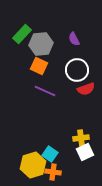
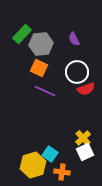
orange square: moved 2 px down
white circle: moved 2 px down
yellow cross: moved 2 px right; rotated 35 degrees counterclockwise
orange cross: moved 9 px right
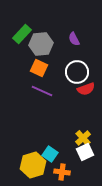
purple line: moved 3 px left
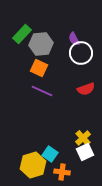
white circle: moved 4 px right, 19 px up
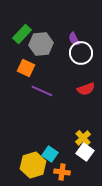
orange square: moved 13 px left
white square: rotated 30 degrees counterclockwise
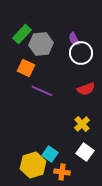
yellow cross: moved 1 px left, 14 px up
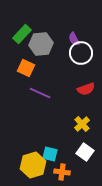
purple line: moved 2 px left, 2 px down
cyan square: rotated 21 degrees counterclockwise
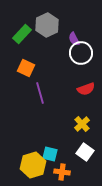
gray hexagon: moved 6 px right, 19 px up; rotated 20 degrees counterclockwise
purple line: rotated 50 degrees clockwise
